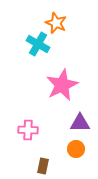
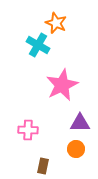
cyan cross: moved 1 px down
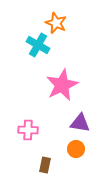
purple triangle: rotated 10 degrees clockwise
brown rectangle: moved 2 px right, 1 px up
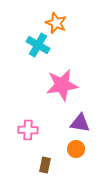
pink star: rotated 16 degrees clockwise
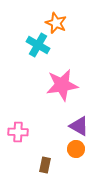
purple triangle: moved 1 px left, 3 px down; rotated 20 degrees clockwise
pink cross: moved 10 px left, 2 px down
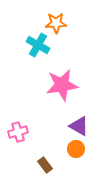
orange star: rotated 25 degrees counterclockwise
pink cross: rotated 18 degrees counterclockwise
brown rectangle: rotated 49 degrees counterclockwise
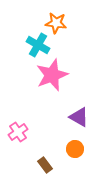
orange star: rotated 10 degrees clockwise
pink star: moved 10 px left, 10 px up; rotated 12 degrees counterclockwise
purple triangle: moved 9 px up
pink cross: rotated 18 degrees counterclockwise
orange circle: moved 1 px left
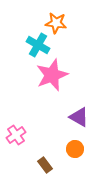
pink cross: moved 2 px left, 3 px down
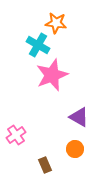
brown rectangle: rotated 14 degrees clockwise
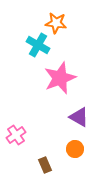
pink star: moved 8 px right, 3 px down
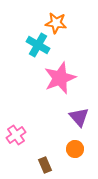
purple triangle: rotated 20 degrees clockwise
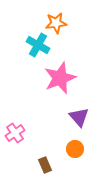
orange star: rotated 15 degrees counterclockwise
pink cross: moved 1 px left, 2 px up
